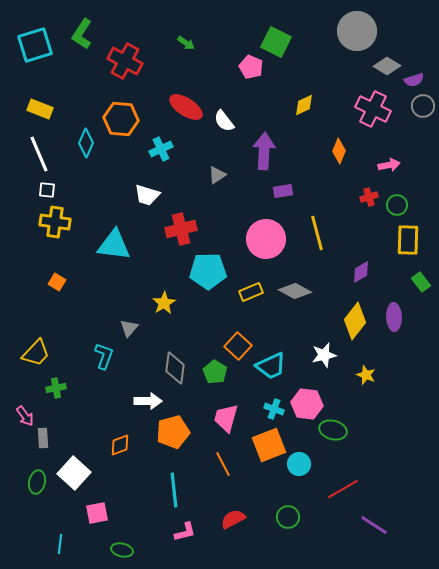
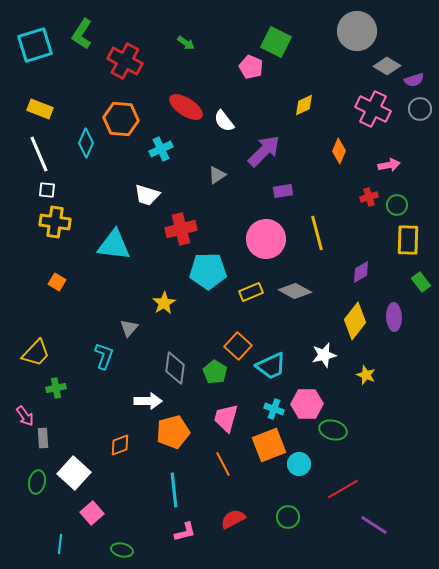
gray circle at (423, 106): moved 3 px left, 3 px down
purple arrow at (264, 151): rotated 42 degrees clockwise
pink hexagon at (307, 404): rotated 8 degrees counterclockwise
pink square at (97, 513): moved 5 px left; rotated 30 degrees counterclockwise
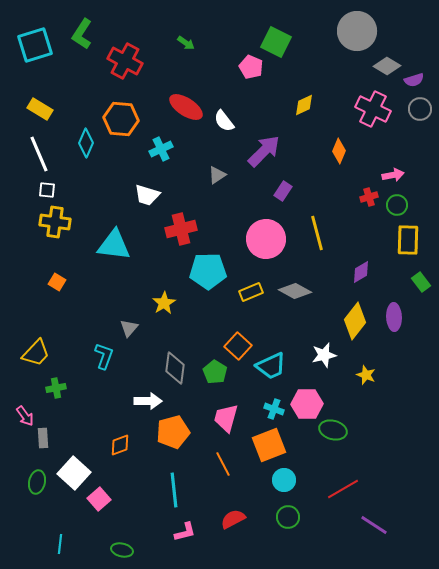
yellow rectangle at (40, 109): rotated 10 degrees clockwise
pink arrow at (389, 165): moved 4 px right, 10 px down
purple rectangle at (283, 191): rotated 48 degrees counterclockwise
cyan circle at (299, 464): moved 15 px left, 16 px down
pink square at (92, 513): moved 7 px right, 14 px up
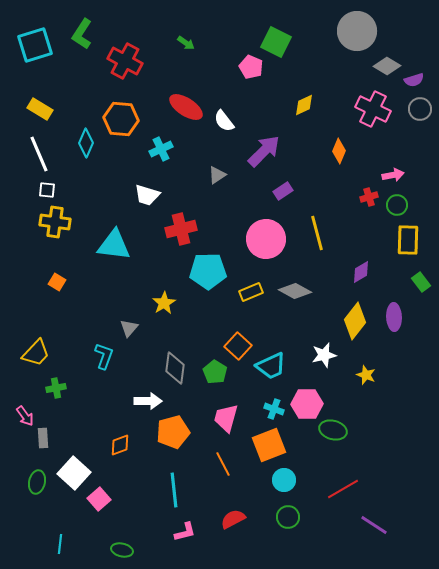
purple rectangle at (283, 191): rotated 24 degrees clockwise
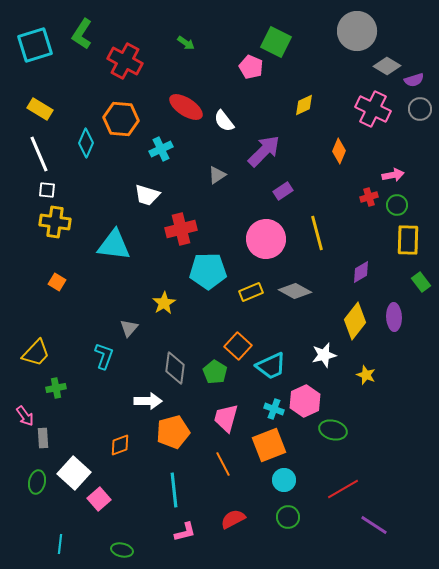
pink hexagon at (307, 404): moved 2 px left, 3 px up; rotated 24 degrees counterclockwise
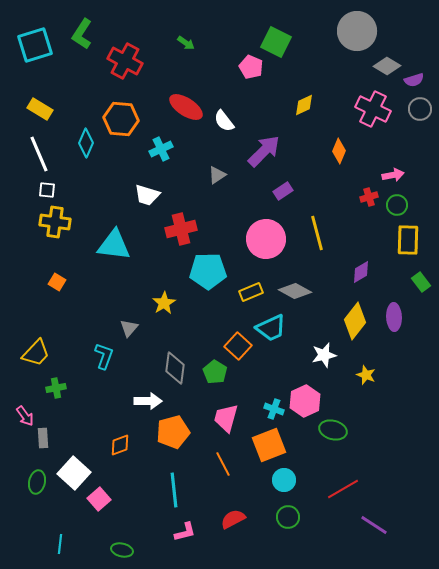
cyan trapezoid at (271, 366): moved 38 px up
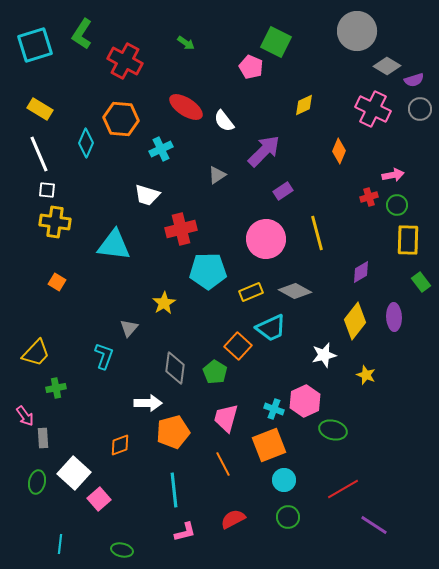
white arrow at (148, 401): moved 2 px down
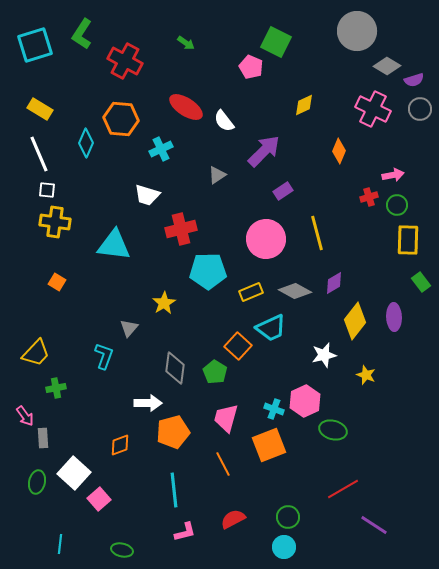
purple diamond at (361, 272): moved 27 px left, 11 px down
cyan circle at (284, 480): moved 67 px down
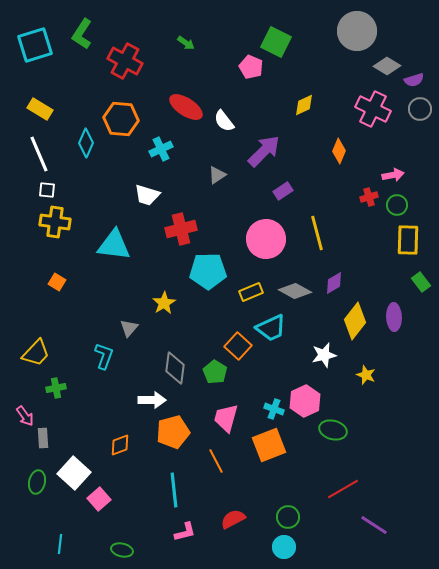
white arrow at (148, 403): moved 4 px right, 3 px up
orange line at (223, 464): moved 7 px left, 3 px up
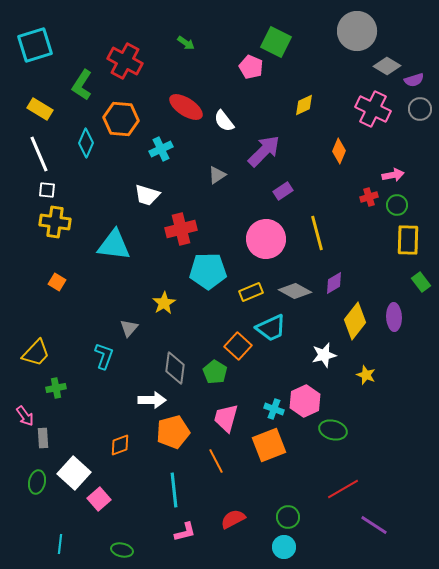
green L-shape at (82, 34): moved 51 px down
